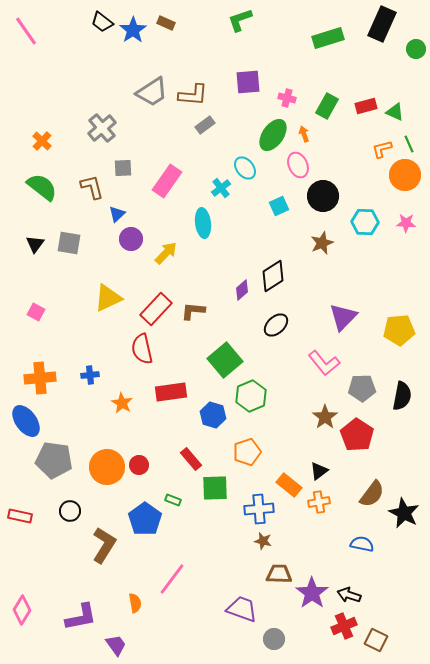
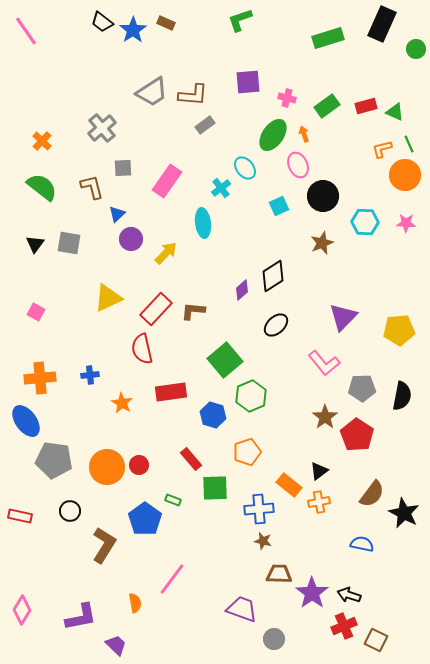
green rectangle at (327, 106): rotated 25 degrees clockwise
purple trapezoid at (116, 645): rotated 10 degrees counterclockwise
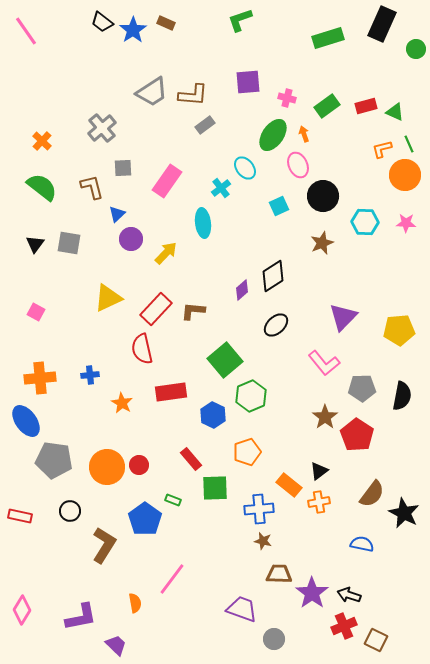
blue hexagon at (213, 415): rotated 10 degrees clockwise
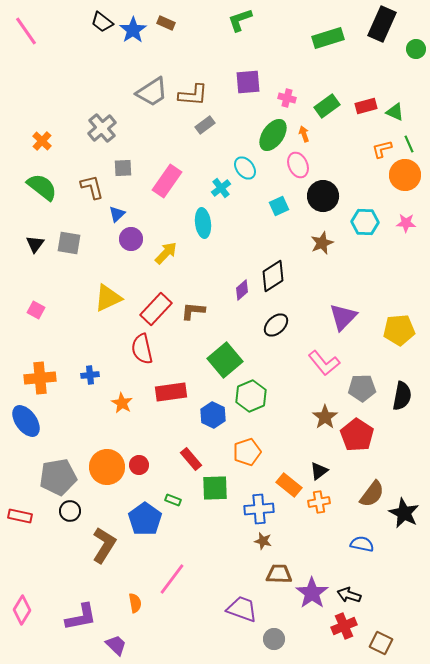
pink square at (36, 312): moved 2 px up
gray pentagon at (54, 460): moved 4 px right, 17 px down; rotated 18 degrees counterclockwise
brown square at (376, 640): moved 5 px right, 3 px down
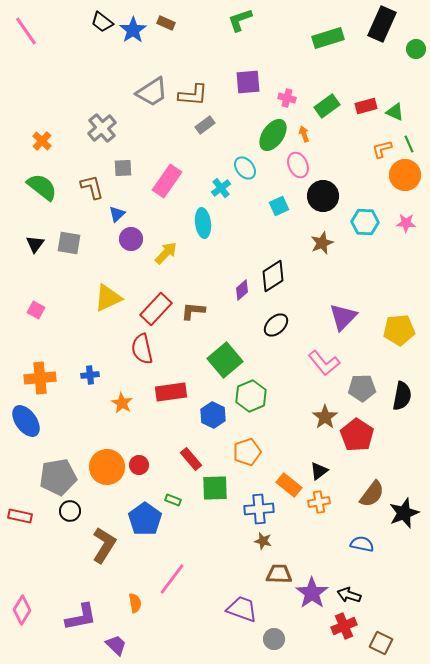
black star at (404, 513): rotated 24 degrees clockwise
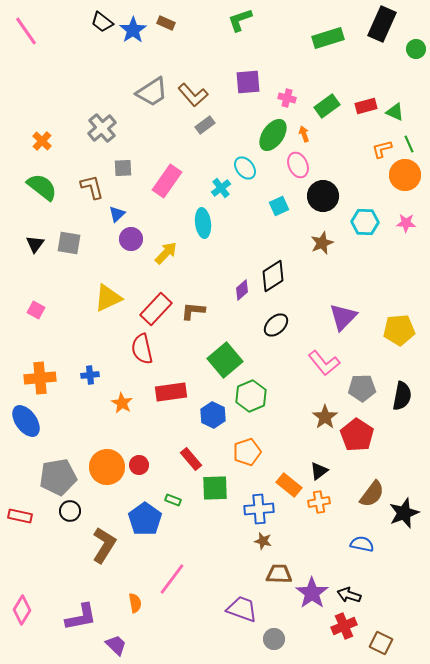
brown L-shape at (193, 95): rotated 44 degrees clockwise
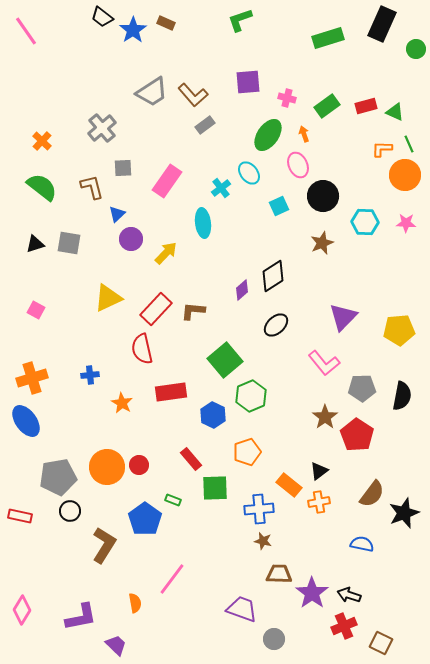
black trapezoid at (102, 22): moved 5 px up
green ellipse at (273, 135): moved 5 px left
orange L-shape at (382, 149): rotated 15 degrees clockwise
cyan ellipse at (245, 168): moved 4 px right, 5 px down
black triangle at (35, 244): rotated 36 degrees clockwise
orange cross at (40, 378): moved 8 px left; rotated 12 degrees counterclockwise
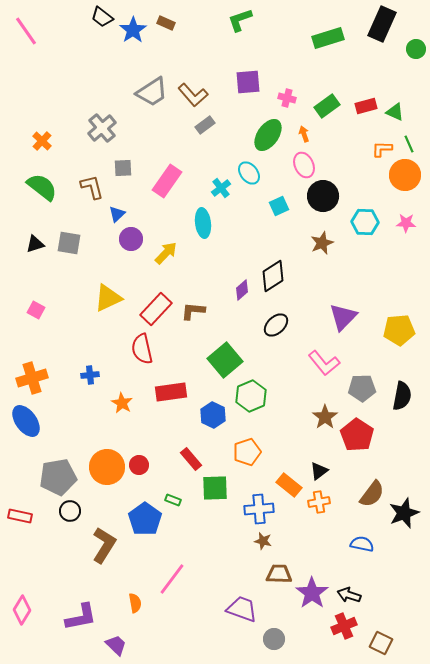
pink ellipse at (298, 165): moved 6 px right
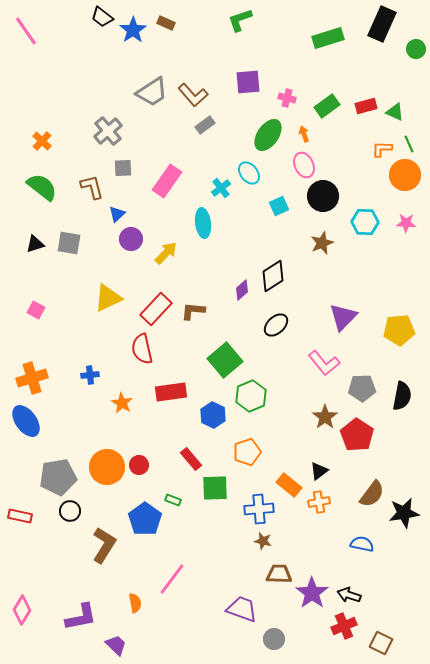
gray cross at (102, 128): moved 6 px right, 3 px down
black star at (404, 513): rotated 12 degrees clockwise
